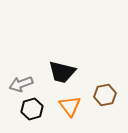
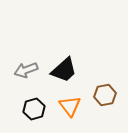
black trapezoid: moved 2 px right, 2 px up; rotated 56 degrees counterclockwise
gray arrow: moved 5 px right, 14 px up
black hexagon: moved 2 px right
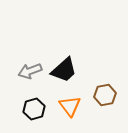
gray arrow: moved 4 px right, 1 px down
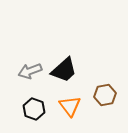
black hexagon: rotated 25 degrees counterclockwise
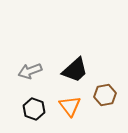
black trapezoid: moved 11 px right
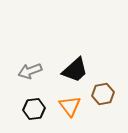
brown hexagon: moved 2 px left, 1 px up
black hexagon: rotated 25 degrees counterclockwise
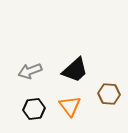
brown hexagon: moved 6 px right; rotated 15 degrees clockwise
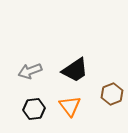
black trapezoid: rotated 8 degrees clockwise
brown hexagon: moved 3 px right; rotated 25 degrees counterclockwise
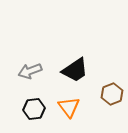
orange triangle: moved 1 px left, 1 px down
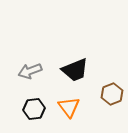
black trapezoid: rotated 12 degrees clockwise
